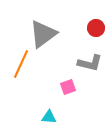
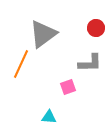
gray L-shape: rotated 15 degrees counterclockwise
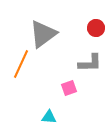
pink square: moved 1 px right, 1 px down
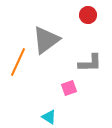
red circle: moved 8 px left, 13 px up
gray triangle: moved 3 px right, 6 px down
orange line: moved 3 px left, 2 px up
cyan triangle: rotated 28 degrees clockwise
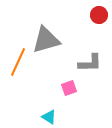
red circle: moved 11 px right
gray triangle: rotated 20 degrees clockwise
